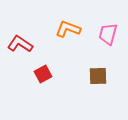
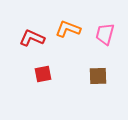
pink trapezoid: moved 3 px left
red L-shape: moved 12 px right, 6 px up; rotated 10 degrees counterclockwise
red square: rotated 18 degrees clockwise
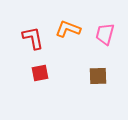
red L-shape: moved 1 px right; rotated 55 degrees clockwise
red square: moved 3 px left, 1 px up
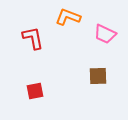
orange L-shape: moved 12 px up
pink trapezoid: rotated 80 degrees counterclockwise
red square: moved 5 px left, 18 px down
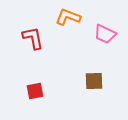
brown square: moved 4 px left, 5 px down
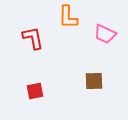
orange L-shape: rotated 110 degrees counterclockwise
